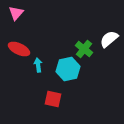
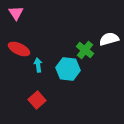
pink triangle: rotated 14 degrees counterclockwise
white semicircle: rotated 24 degrees clockwise
green cross: moved 1 px right, 1 px down
cyan hexagon: rotated 20 degrees clockwise
red square: moved 16 px left, 1 px down; rotated 36 degrees clockwise
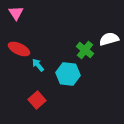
cyan arrow: rotated 32 degrees counterclockwise
cyan hexagon: moved 5 px down
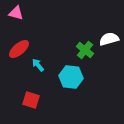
pink triangle: rotated 42 degrees counterclockwise
red ellipse: rotated 65 degrees counterclockwise
cyan hexagon: moved 3 px right, 3 px down
red square: moved 6 px left; rotated 30 degrees counterclockwise
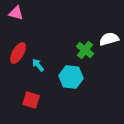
red ellipse: moved 1 px left, 4 px down; rotated 20 degrees counterclockwise
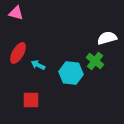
white semicircle: moved 2 px left, 1 px up
green cross: moved 10 px right, 11 px down
cyan arrow: rotated 24 degrees counterclockwise
cyan hexagon: moved 4 px up
red square: rotated 18 degrees counterclockwise
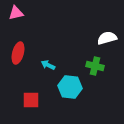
pink triangle: rotated 28 degrees counterclockwise
red ellipse: rotated 15 degrees counterclockwise
green cross: moved 5 px down; rotated 24 degrees counterclockwise
cyan arrow: moved 10 px right
cyan hexagon: moved 1 px left, 14 px down
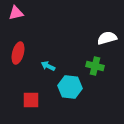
cyan arrow: moved 1 px down
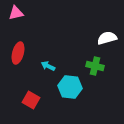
red square: rotated 30 degrees clockwise
